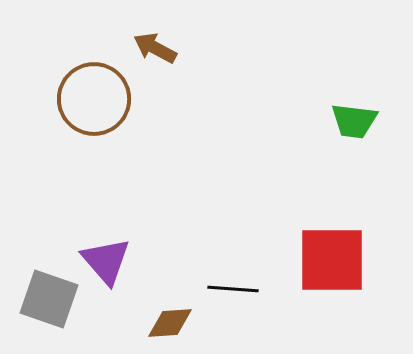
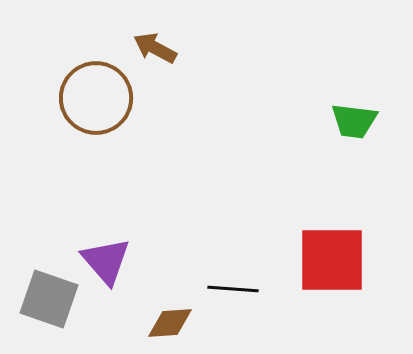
brown circle: moved 2 px right, 1 px up
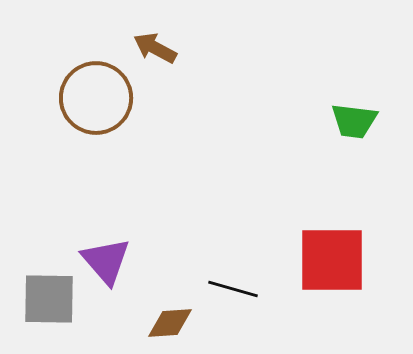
black line: rotated 12 degrees clockwise
gray square: rotated 18 degrees counterclockwise
